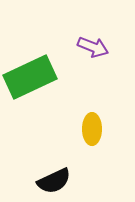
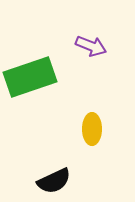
purple arrow: moved 2 px left, 1 px up
green rectangle: rotated 6 degrees clockwise
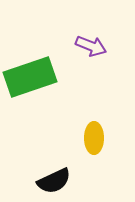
yellow ellipse: moved 2 px right, 9 px down
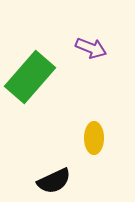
purple arrow: moved 2 px down
green rectangle: rotated 30 degrees counterclockwise
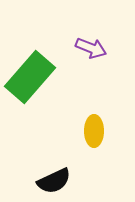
yellow ellipse: moved 7 px up
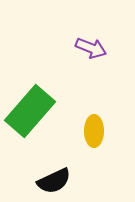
green rectangle: moved 34 px down
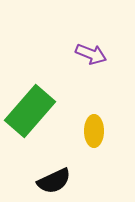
purple arrow: moved 6 px down
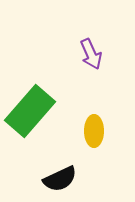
purple arrow: rotated 44 degrees clockwise
black semicircle: moved 6 px right, 2 px up
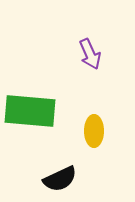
purple arrow: moved 1 px left
green rectangle: rotated 54 degrees clockwise
